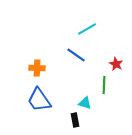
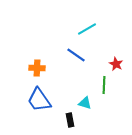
black rectangle: moved 5 px left
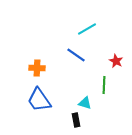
red star: moved 3 px up
black rectangle: moved 6 px right
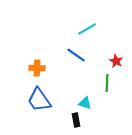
green line: moved 3 px right, 2 px up
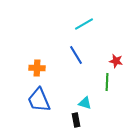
cyan line: moved 3 px left, 5 px up
blue line: rotated 24 degrees clockwise
red star: rotated 16 degrees counterclockwise
green line: moved 1 px up
blue trapezoid: rotated 12 degrees clockwise
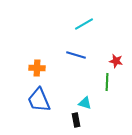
blue line: rotated 42 degrees counterclockwise
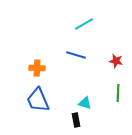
green line: moved 11 px right, 11 px down
blue trapezoid: moved 1 px left
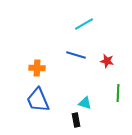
red star: moved 9 px left
